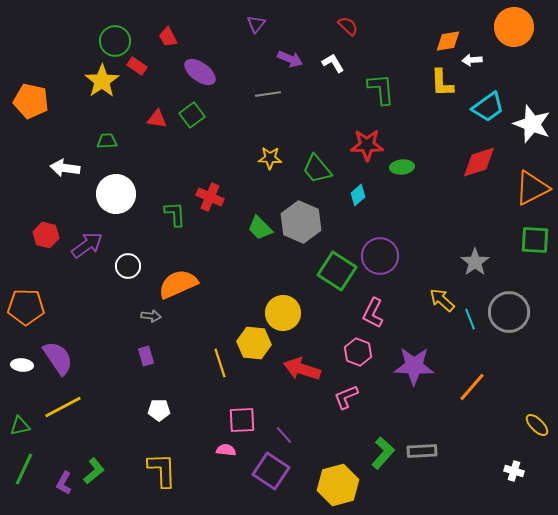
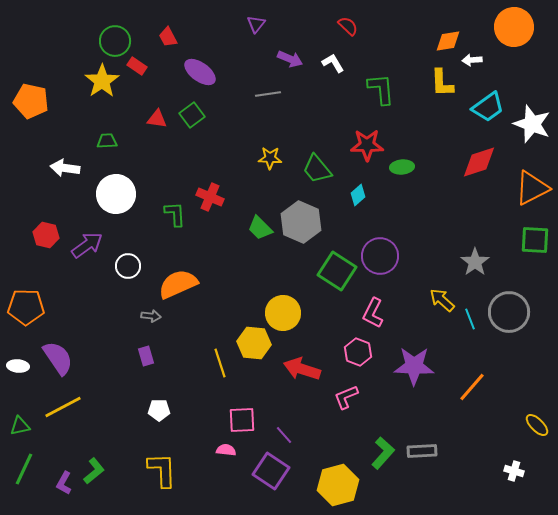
white ellipse at (22, 365): moved 4 px left, 1 px down
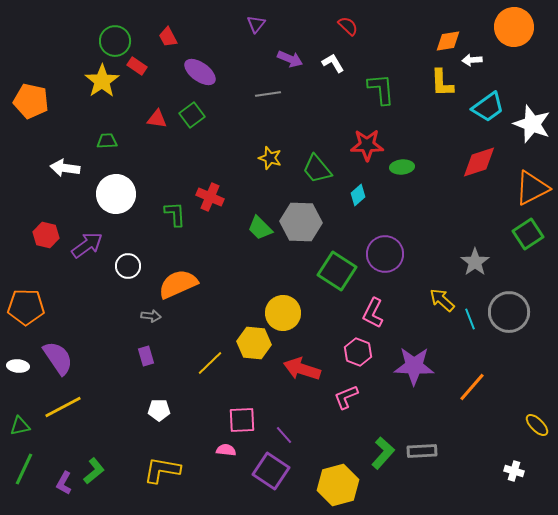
yellow star at (270, 158): rotated 15 degrees clockwise
gray hexagon at (301, 222): rotated 21 degrees counterclockwise
green square at (535, 240): moved 7 px left, 6 px up; rotated 36 degrees counterclockwise
purple circle at (380, 256): moved 5 px right, 2 px up
yellow line at (220, 363): moved 10 px left; rotated 64 degrees clockwise
yellow L-shape at (162, 470): rotated 78 degrees counterclockwise
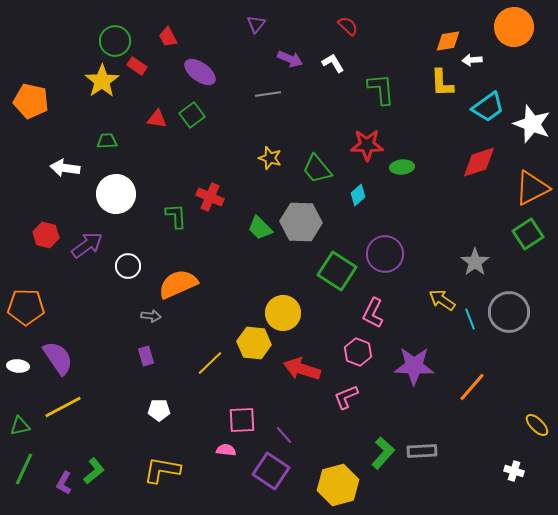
green L-shape at (175, 214): moved 1 px right, 2 px down
yellow arrow at (442, 300): rotated 8 degrees counterclockwise
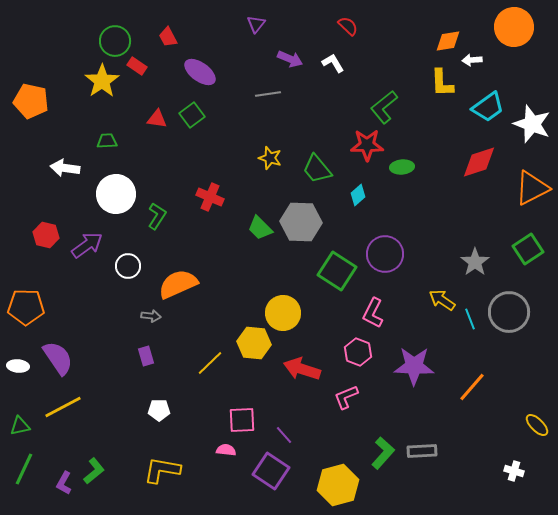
green L-shape at (381, 89): moved 3 px right, 18 px down; rotated 124 degrees counterclockwise
green L-shape at (176, 216): moved 19 px left; rotated 36 degrees clockwise
green square at (528, 234): moved 15 px down
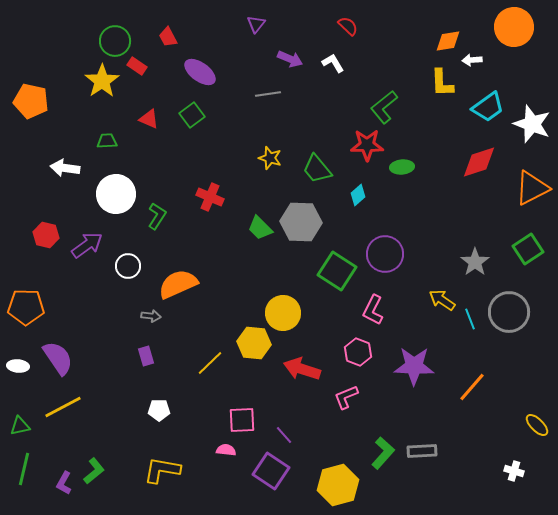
red triangle at (157, 119): moved 8 px left; rotated 15 degrees clockwise
pink L-shape at (373, 313): moved 3 px up
green line at (24, 469): rotated 12 degrees counterclockwise
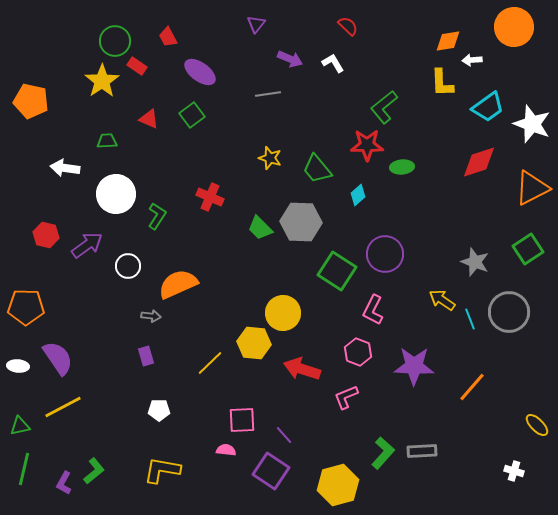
gray star at (475, 262): rotated 16 degrees counterclockwise
